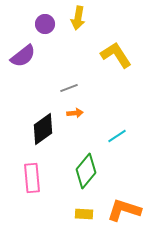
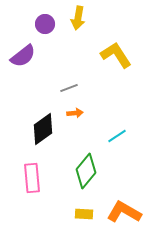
orange L-shape: moved 2 px down; rotated 12 degrees clockwise
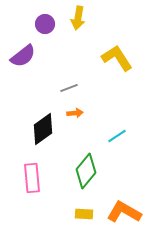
yellow L-shape: moved 1 px right, 3 px down
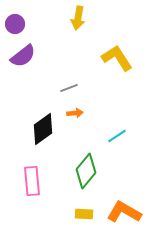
purple circle: moved 30 px left
pink rectangle: moved 3 px down
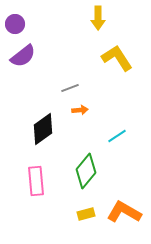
yellow arrow: moved 20 px right; rotated 10 degrees counterclockwise
gray line: moved 1 px right
orange arrow: moved 5 px right, 3 px up
pink rectangle: moved 4 px right
yellow rectangle: moved 2 px right; rotated 18 degrees counterclockwise
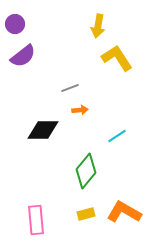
yellow arrow: moved 8 px down; rotated 10 degrees clockwise
black diamond: moved 1 px down; rotated 36 degrees clockwise
pink rectangle: moved 39 px down
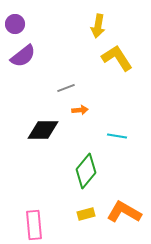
gray line: moved 4 px left
cyan line: rotated 42 degrees clockwise
pink rectangle: moved 2 px left, 5 px down
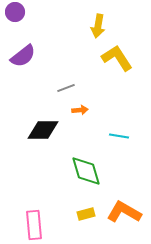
purple circle: moved 12 px up
cyan line: moved 2 px right
green diamond: rotated 56 degrees counterclockwise
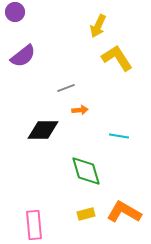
yellow arrow: rotated 15 degrees clockwise
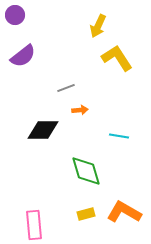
purple circle: moved 3 px down
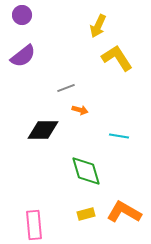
purple circle: moved 7 px right
orange arrow: rotated 21 degrees clockwise
